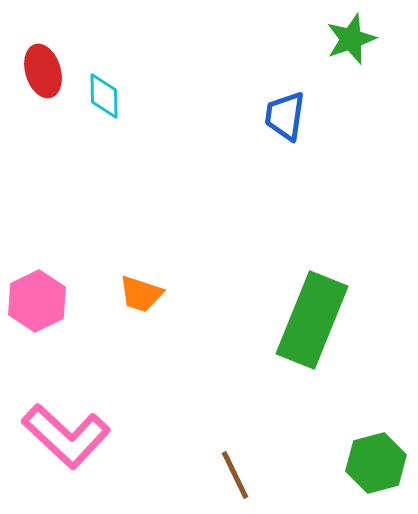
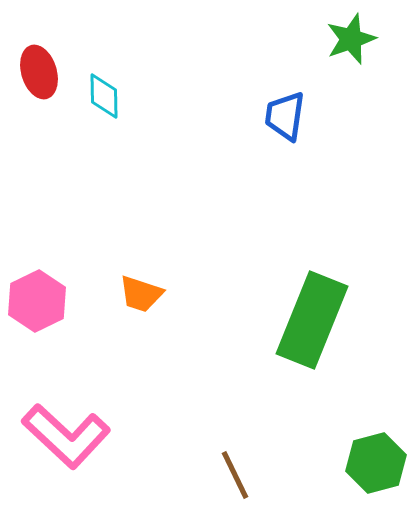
red ellipse: moved 4 px left, 1 px down
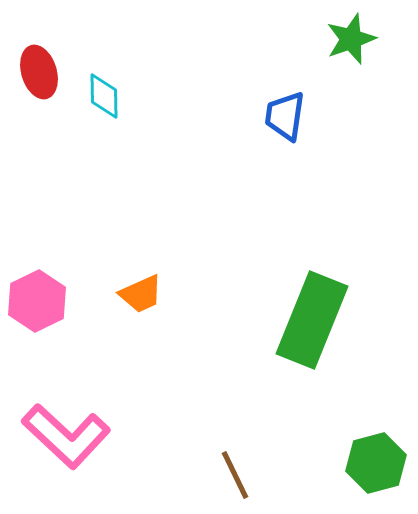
orange trapezoid: rotated 42 degrees counterclockwise
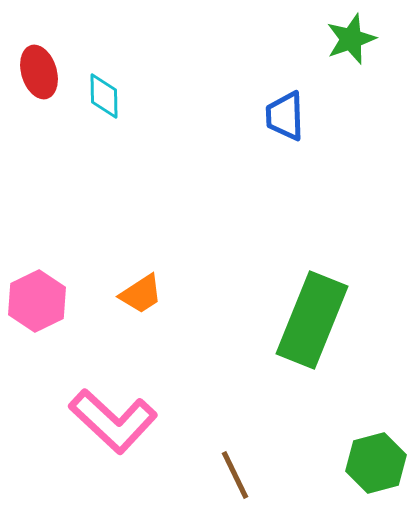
blue trapezoid: rotated 10 degrees counterclockwise
orange trapezoid: rotated 9 degrees counterclockwise
pink L-shape: moved 47 px right, 15 px up
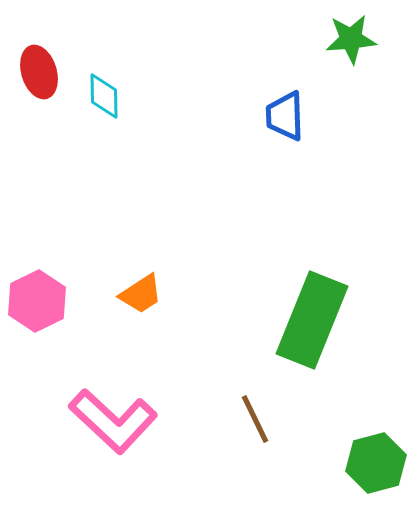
green star: rotated 15 degrees clockwise
brown line: moved 20 px right, 56 px up
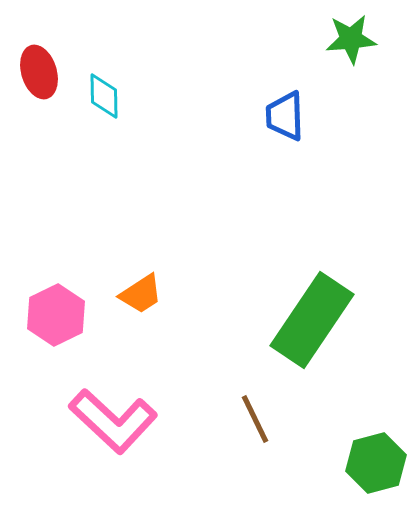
pink hexagon: moved 19 px right, 14 px down
green rectangle: rotated 12 degrees clockwise
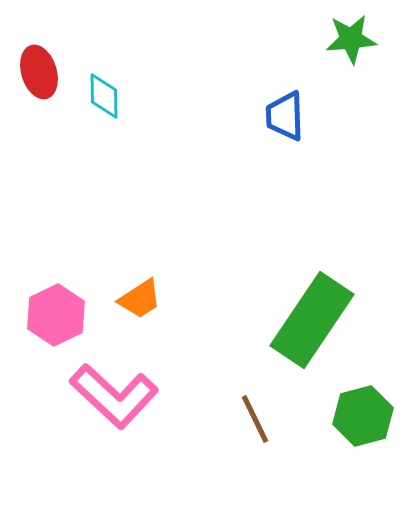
orange trapezoid: moved 1 px left, 5 px down
pink L-shape: moved 1 px right, 25 px up
green hexagon: moved 13 px left, 47 px up
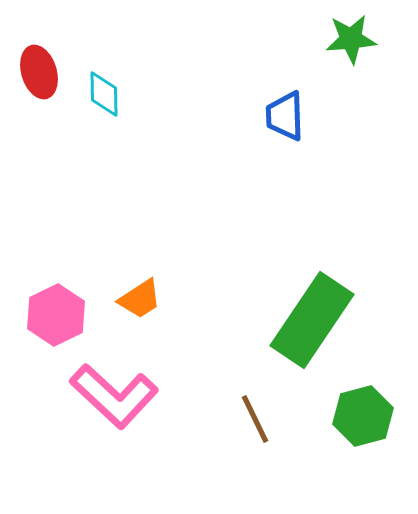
cyan diamond: moved 2 px up
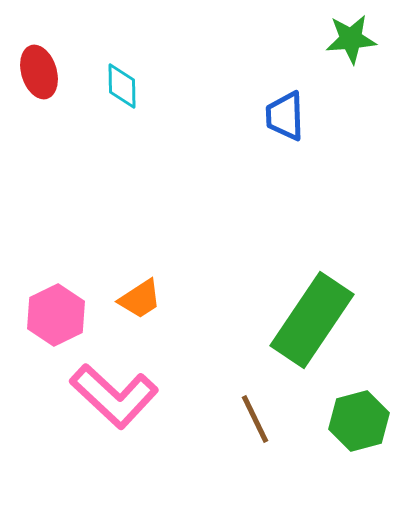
cyan diamond: moved 18 px right, 8 px up
green hexagon: moved 4 px left, 5 px down
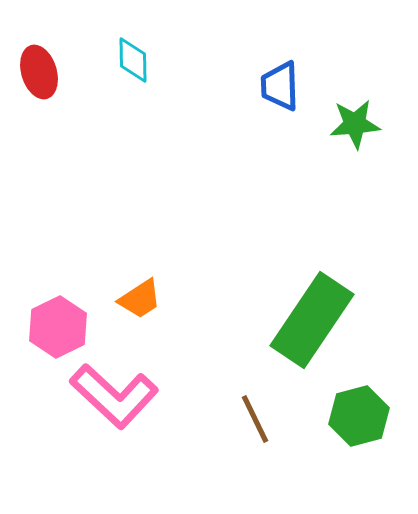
green star: moved 4 px right, 85 px down
cyan diamond: moved 11 px right, 26 px up
blue trapezoid: moved 5 px left, 30 px up
pink hexagon: moved 2 px right, 12 px down
green hexagon: moved 5 px up
